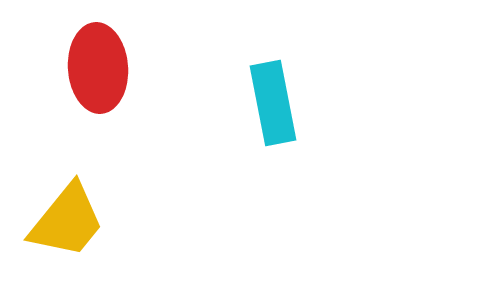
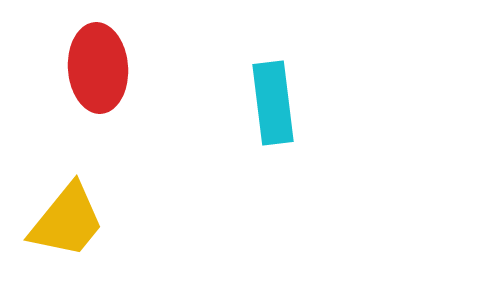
cyan rectangle: rotated 4 degrees clockwise
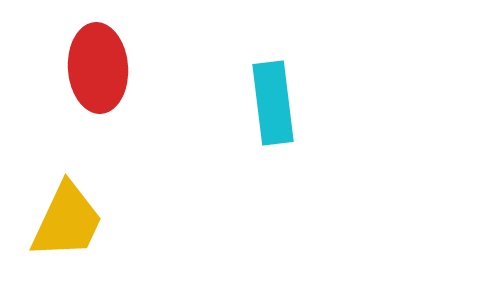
yellow trapezoid: rotated 14 degrees counterclockwise
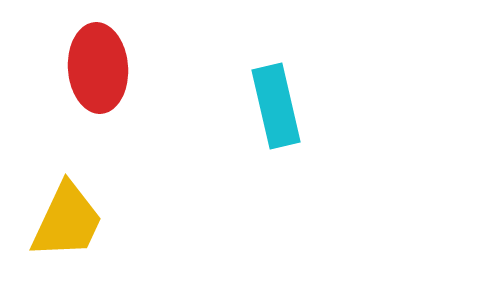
cyan rectangle: moved 3 px right, 3 px down; rotated 6 degrees counterclockwise
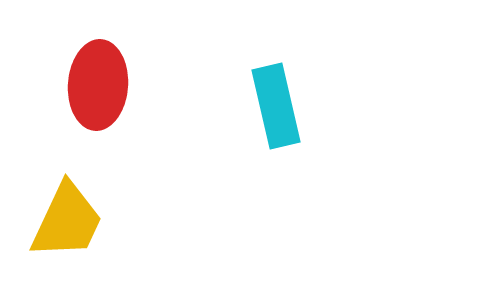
red ellipse: moved 17 px down; rotated 8 degrees clockwise
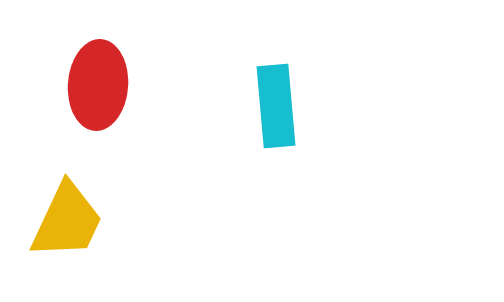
cyan rectangle: rotated 8 degrees clockwise
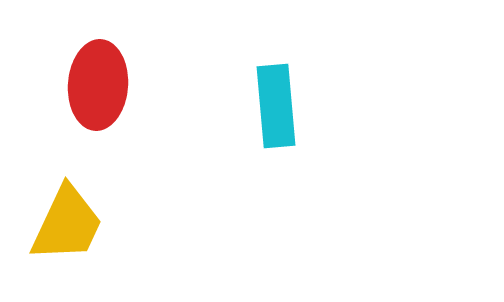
yellow trapezoid: moved 3 px down
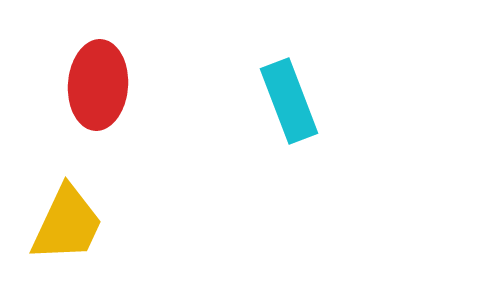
cyan rectangle: moved 13 px right, 5 px up; rotated 16 degrees counterclockwise
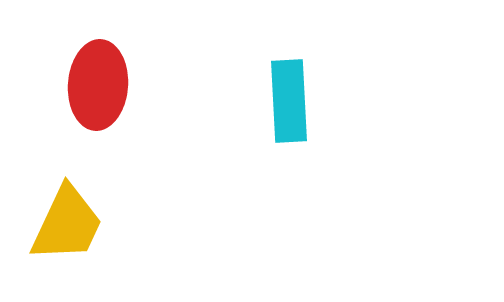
cyan rectangle: rotated 18 degrees clockwise
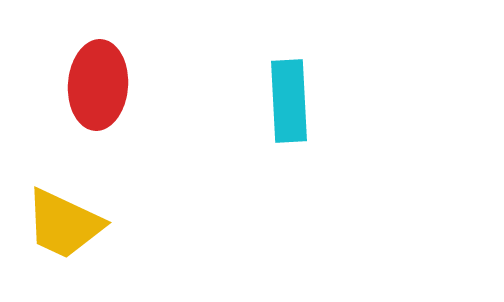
yellow trapezoid: moved 3 px left; rotated 90 degrees clockwise
